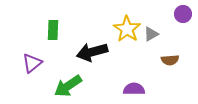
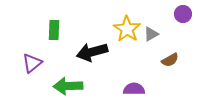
green rectangle: moved 1 px right
brown semicircle: rotated 24 degrees counterclockwise
green arrow: rotated 32 degrees clockwise
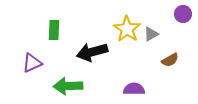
purple triangle: rotated 15 degrees clockwise
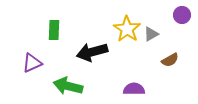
purple circle: moved 1 px left, 1 px down
green arrow: rotated 16 degrees clockwise
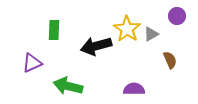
purple circle: moved 5 px left, 1 px down
black arrow: moved 4 px right, 6 px up
brown semicircle: rotated 84 degrees counterclockwise
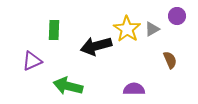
gray triangle: moved 1 px right, 5 px up
purple triangle: moved 2 px up
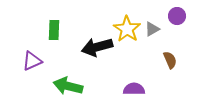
black arrow: moved 1 px right, 1 px down
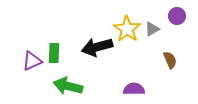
green rectangle: moved 23 px down
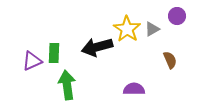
green arrow: moved 1 px left, 1 px up; rotated 68 degrees clockwise
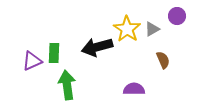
brown semicircle: moved 7 px left
